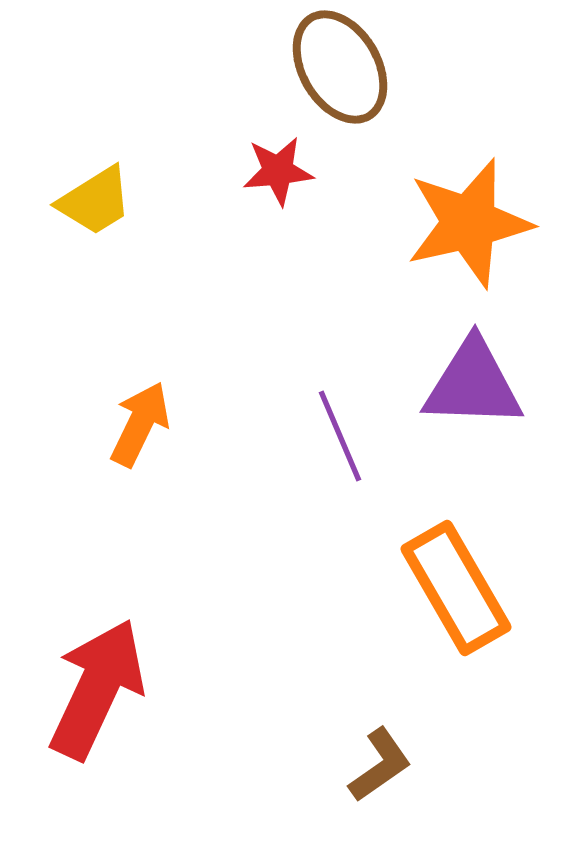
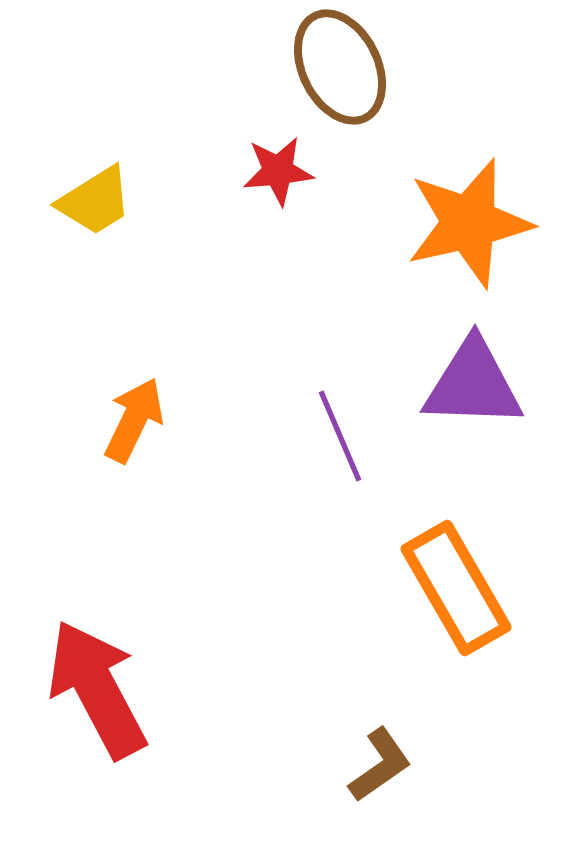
brown ellipse: rotated 4 degrees clockwise
orange arrow: moved 6 px left, 4 px up
red arrow: rotated 53 degrees counterclockwise
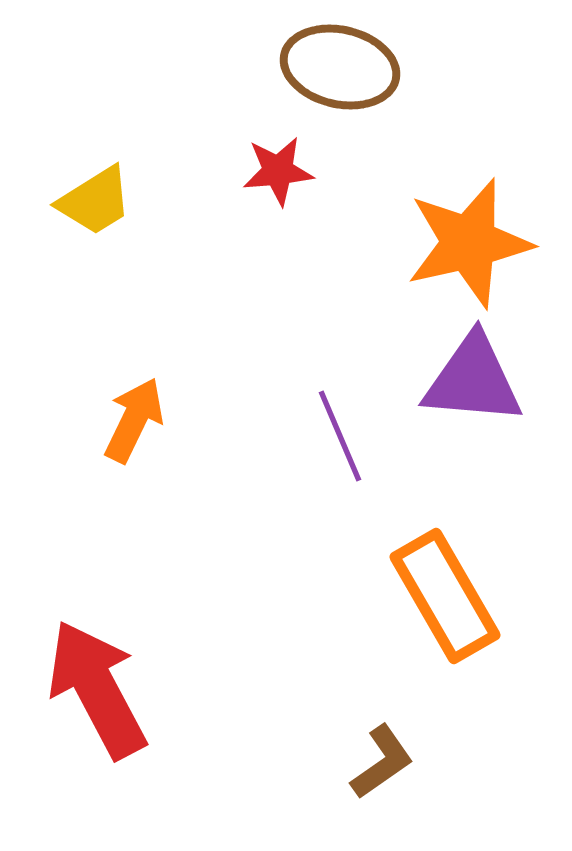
brown ellipse: rotated 51 degrees counterclockwise
orange star: moved 20 px down
purple triangle: moved 4 px up; rotated 3 degrees clockwise
orange rectangle: moved 11 px left, 8 px down
brown L-shape: moved 2 px right, 3 px up
